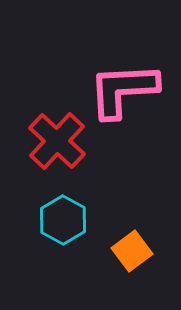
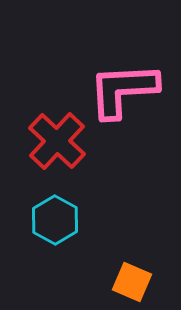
cyan hexagon: moved 8 px left
orange square: moved 31 px down; rotated 30 degrees counterclockwise
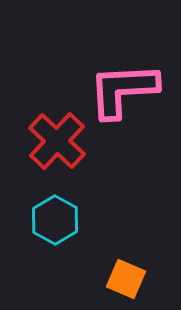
orange square: moved 6 px left, 3 px up
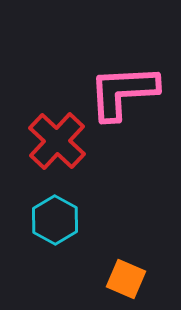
pink L-shape: moved 2 px down
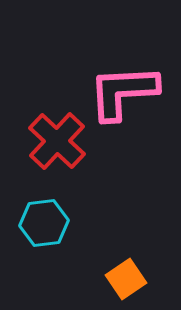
cyan hexagon: moved 11 px left, 3 px down; rotated 24 degrees clockwise
orange square: rotated 33 degrees clockwise
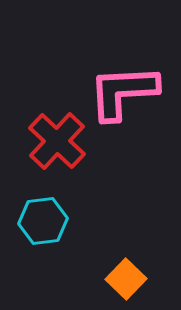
cyan hexagon: moved 1 px left, 2 px up
orange square: rotated 12 degrees counterclockwise
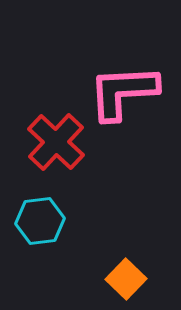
red cross: moved 1 px left, 1 px down
cyan hexagon: moved 3 px left
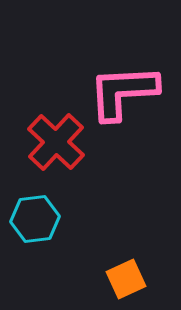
cyan hexagon: moved 5 px left, 2 px up
orange square: rotated 21 degrees clockwise
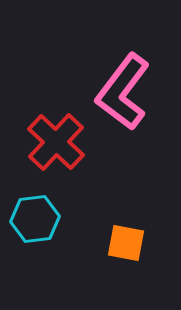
pink L-shape: rotated 50 degrees counterclockwise
orange square: moved 36 px up; rotated 36 degrees clockwise
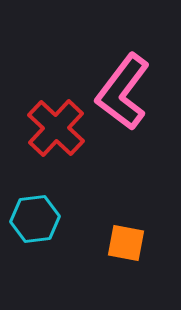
red cross: moved 14 px up
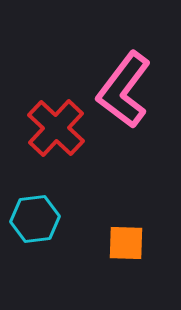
pink L-shape: moved 1 px right, 2 px up
orange square: rotated 9 degrees counterclockwise
